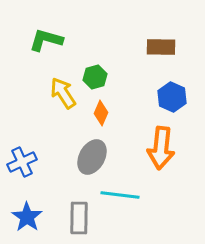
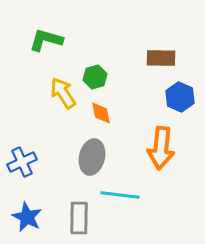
brown rectangle: moved 11 px down
blue hexagon: moved 8 px right
orange diamond: rotated 35 degrees counterclockwise
gray ellipse: rotated 16 degrees counterclockwise
blue star: rotated 8 degrees counterclockwise
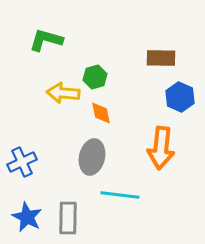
yellow arrow: rotated 52 degrees counterclockwise
gray rectangle: moved 11 px left
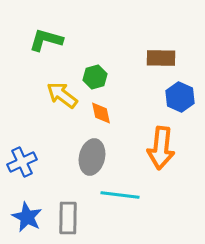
yellow arrow: moved 1 px left, 2 px down; rotated 32 degrees clockwise
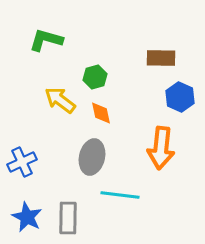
yellow arrow: moved 2 px left, 5 px down
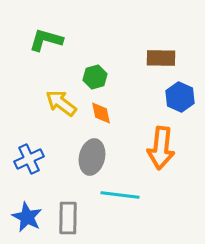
yellow arrow: moved 1 px right, 3 px down
blue cross: moved 7 px right, 3 px up
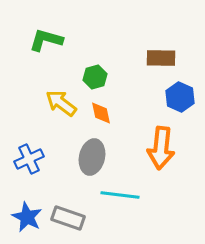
gray rectangle: rotated 72 degrees counterclockwise
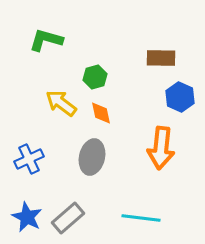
cyan line: moved 21 px right, 23 px down
gray rectangle: rotated 60 degrees counterclockwise
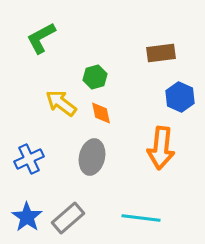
green L-shape: moved 5 px left, 2 px up; rotated 44 degrees counterclockwise
brown rectangle: moved 5 px up; rotated 8 degrees counterclockwise
blue star: rotated 8 degrees clockwise
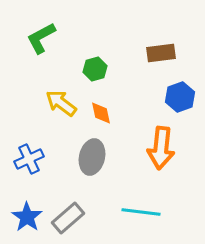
green hexagon: moved 8 px up
blue hexagon: rotated 16 degrees clockwise
cyan line: moved 6 px up
